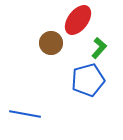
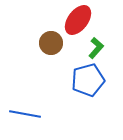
green L-shape: moved 3 px left
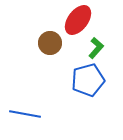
brown circle: moved 1 px left
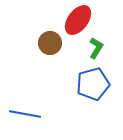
green L-shape: rotated 10 degrees counterclockwise
blue pentagon: moved 5 px right, 4 px down
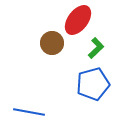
brown circle: moved 2 px right
green L-shape: rotated 15 degrees clockwise
blue line: moved 4 px right, 2 px up
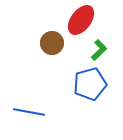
red ellipse: moved 3 px right
green L-shape: moved 3 px right, 2 px down
blue pentagon: moved 3 px left
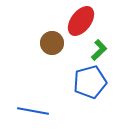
red ellipse: moved 1 px down
blue pentagon: moved 2 px up
blue line: moved 4 px right, 1 px up
